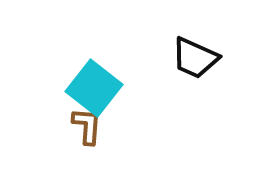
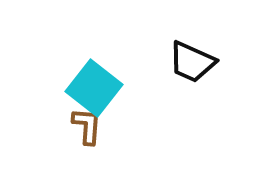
black trapezoid: moved 3 px left, 4 px down
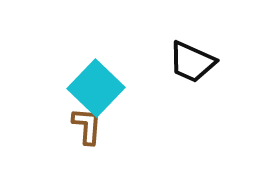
cyan square: moved 2 px right; rotated 6 degrees clockwise
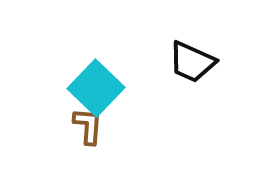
brown L-shape: moved 1 px right
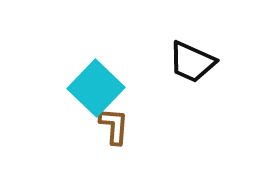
brown L-shape: moved 26 px right
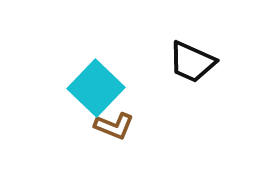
brown L-shape: rotated 108 degrees clockwise
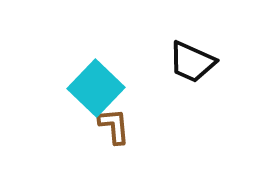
brown L-shape: rotated 117 degrees counterclockwise
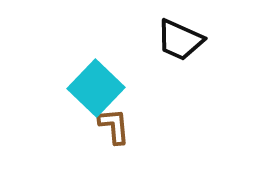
black trapezoid: moved 12 px left, 22 px up
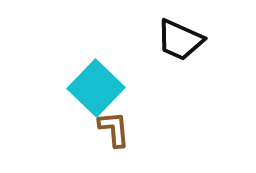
brown L-shape: moved 3 px down
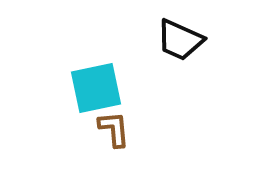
cyan square: rotated 34 degrees clockwise
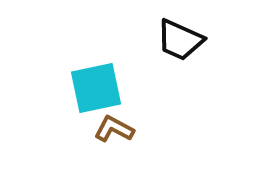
brown L-shape: rotated 57 degrees counterclockwise
